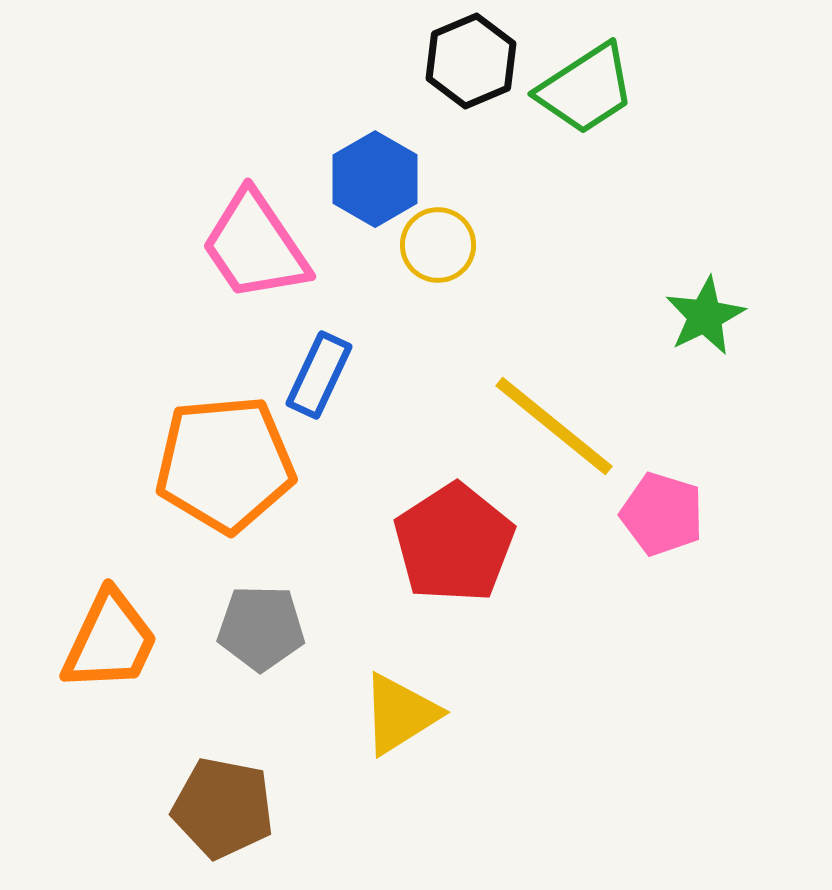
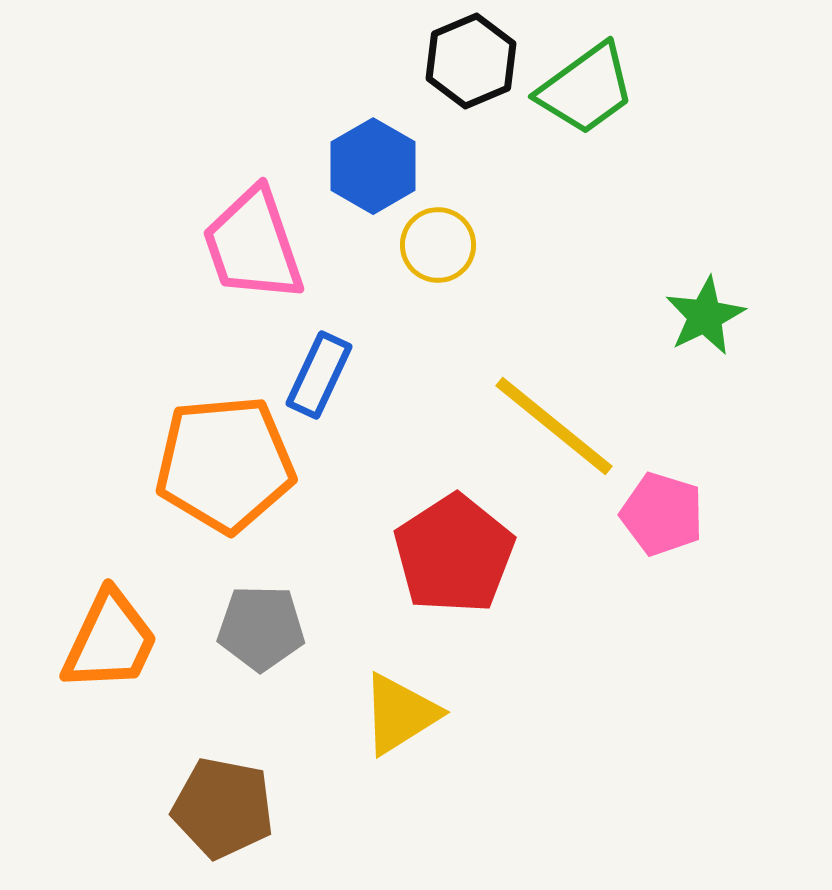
green trapezoid: rotated 3 degrees counterclockwise
blue hexagon: moved 2 px left, 13 px up
pink trapezoid: moved 2 px left, 1 px up; rotated 15 degrees clockwise
red pentagon: moved 11 px down
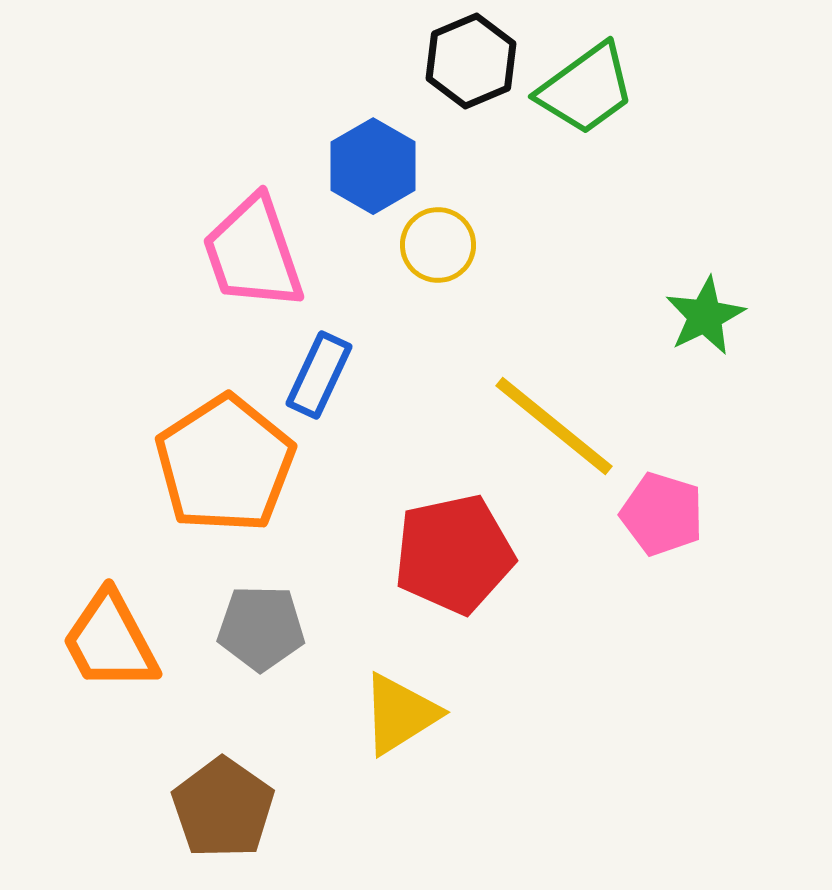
pink trapezoid: moved 8 px down
orange pentagon: rotated 28 degrees counterclockwise
red pentagon: rotated 21 degrees clockwise
orange trapezoid: rotated 127 degrees clockwise
brown pentagon: rotated 24 degrees clockwise
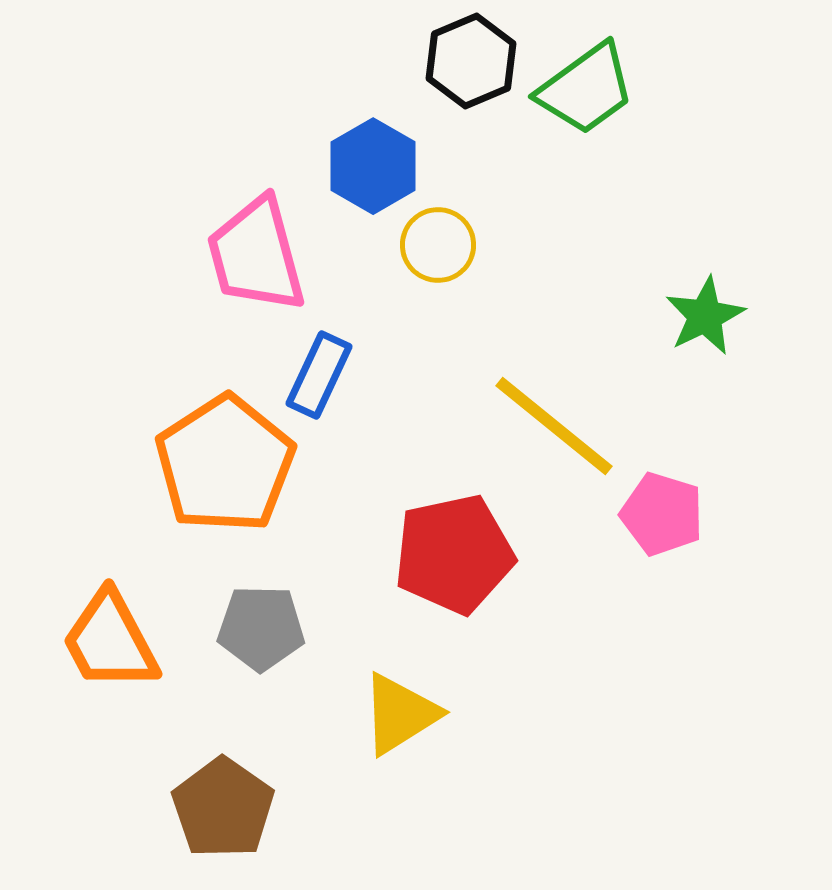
pink trapezoid: moved 3 px right, 2 px down; rotated 4 degrees clockwise
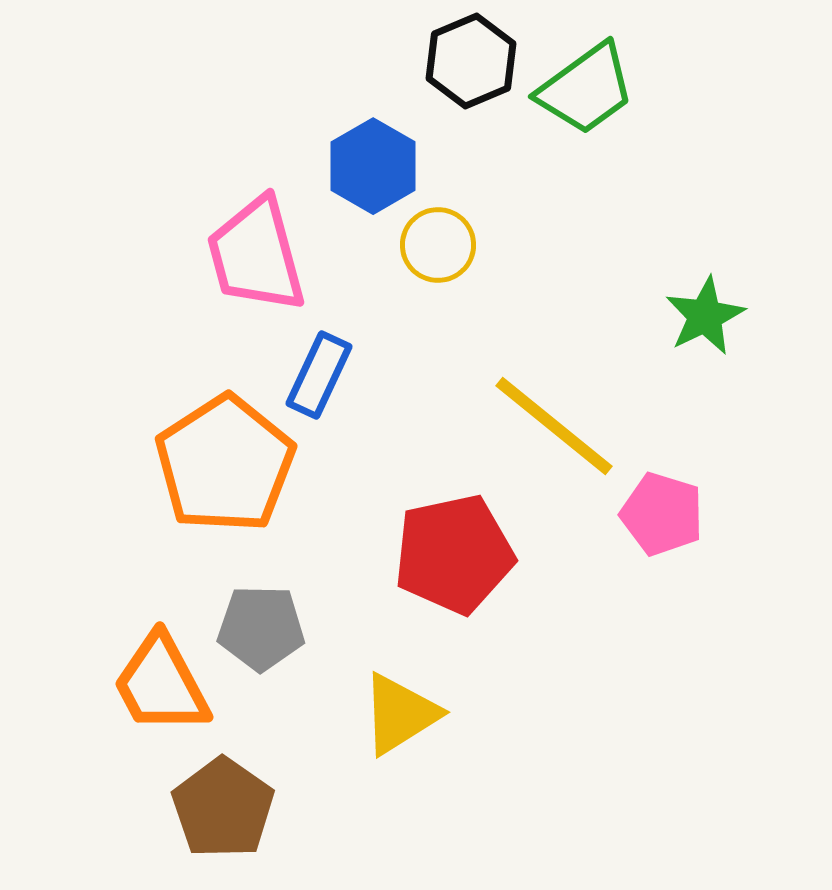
orange trapezoid: moved 51 px right, 43 px down
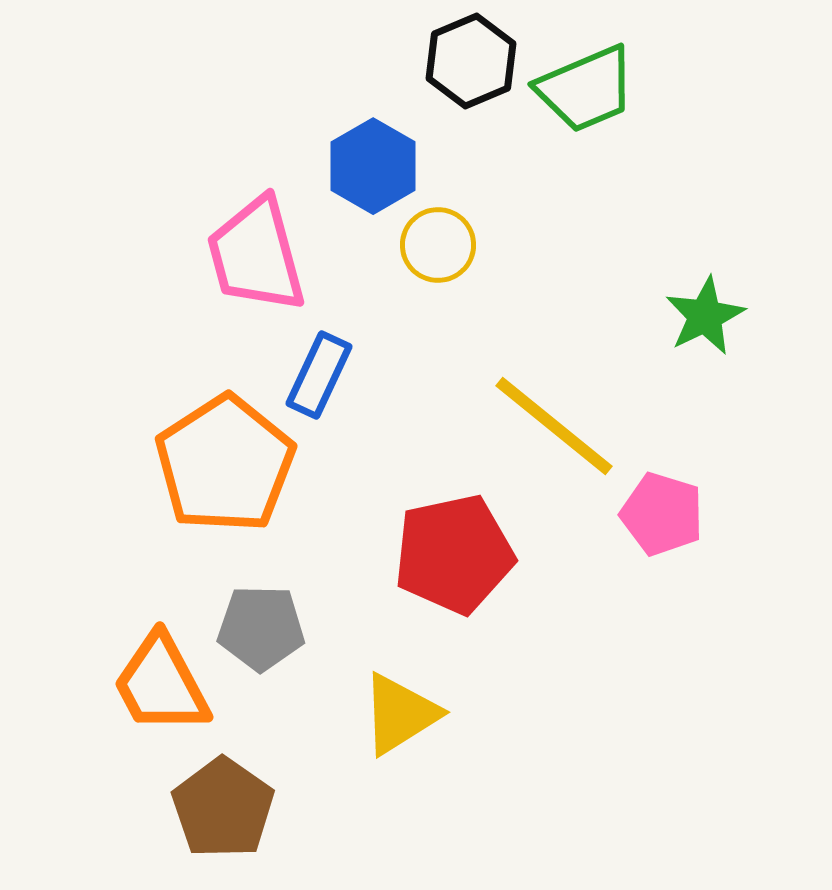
green trapezoid: rotated 13 degrees clockwise
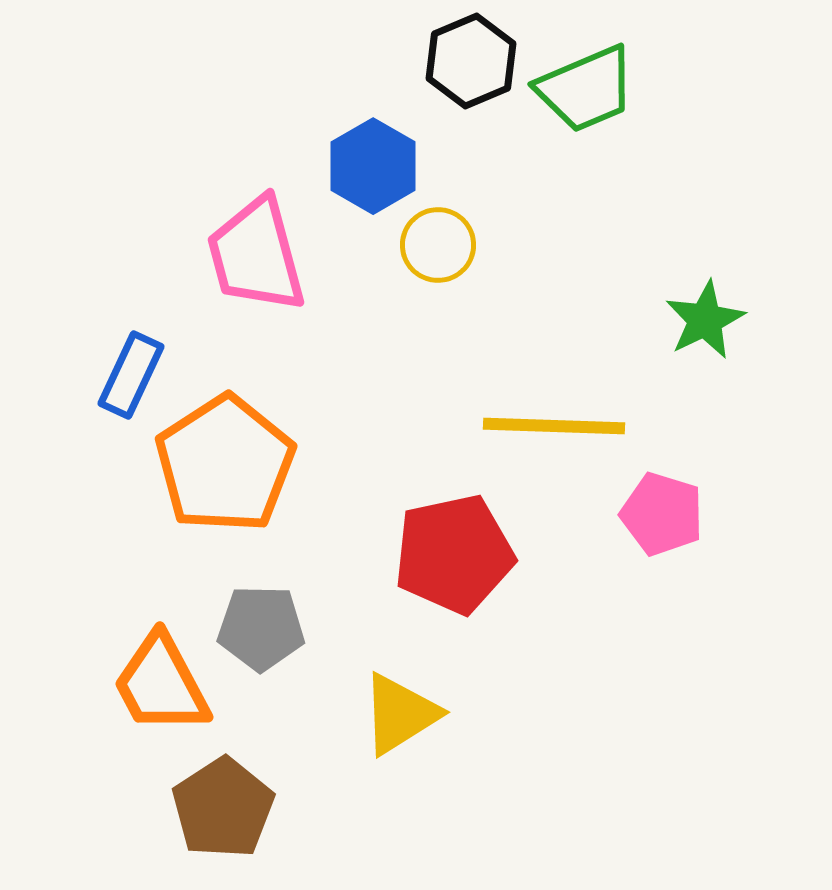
green star: moved 4 px down
blue rectangle: moved 188 px left
yellow line: rotated 37 degrees counterclockwise
brown pentagon: rotated 4 degrees clockwise
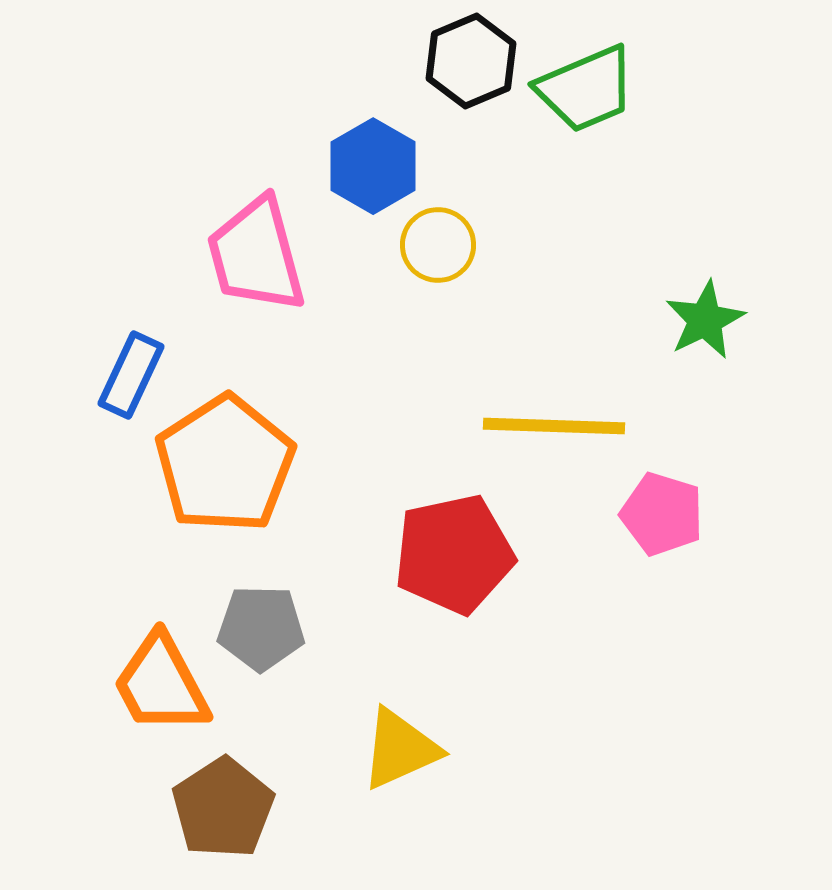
yellow triangle: moved 35 px down; rotated 8 degrees clockwise
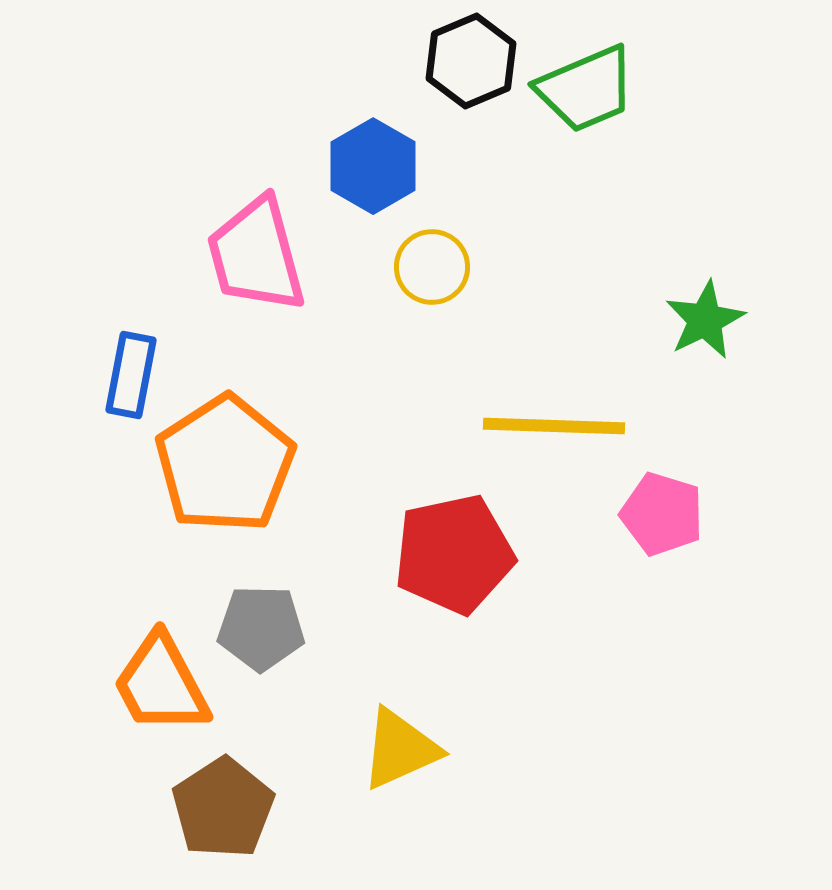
yellow circle: moved 6 px left, 22 px down
blue rectangle: rotated 14 degrees counterclockwise
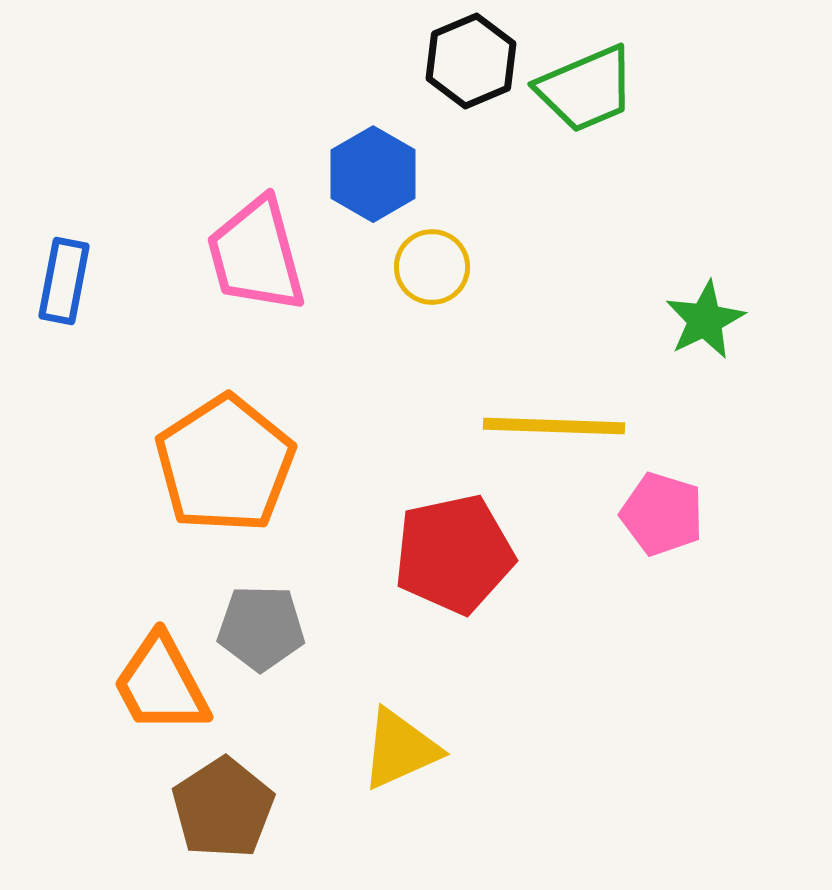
blue hexagon: moved 8 px down
blue rectangle: moved 67 px left, 94 px up
